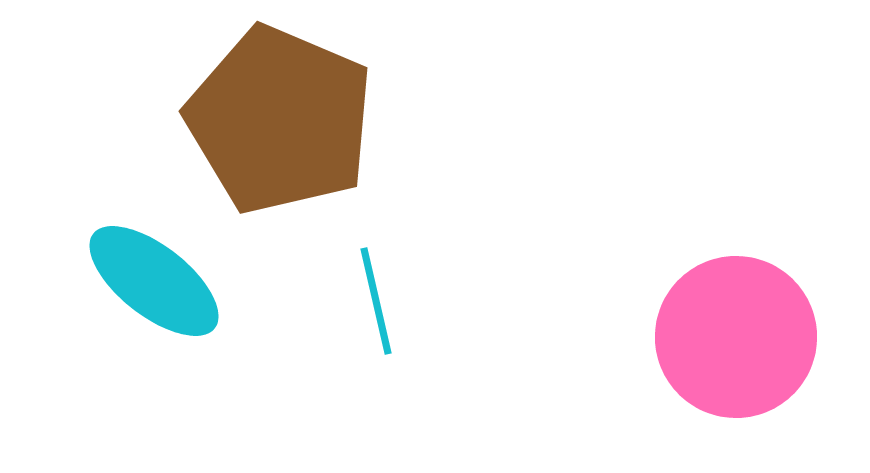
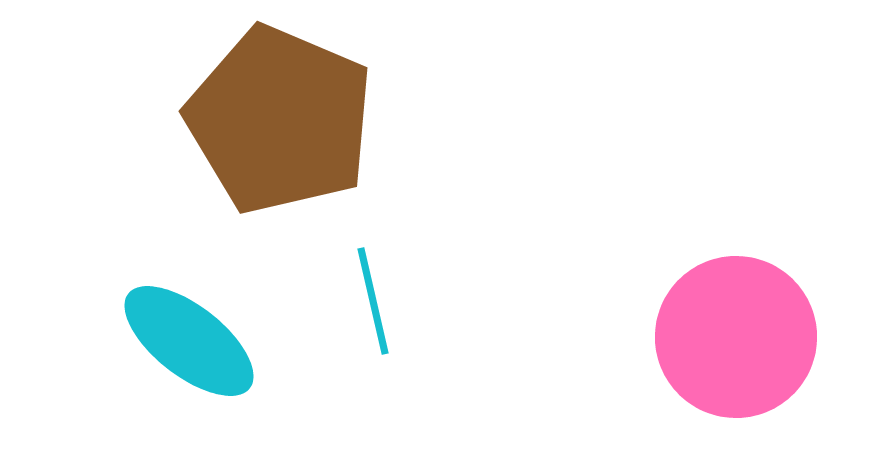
cyan ellipse: moved 35 px right, 60 px down
cyan line: moved 3 px left
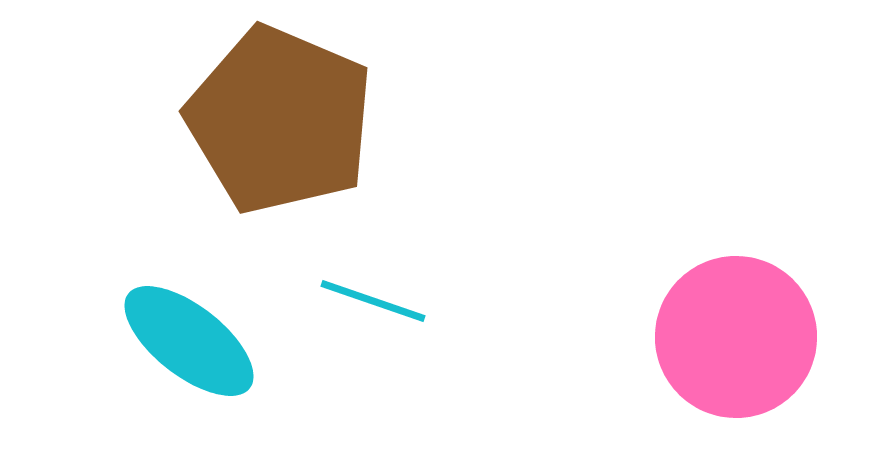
cyan line: rotated 58 degrees counterclockwise
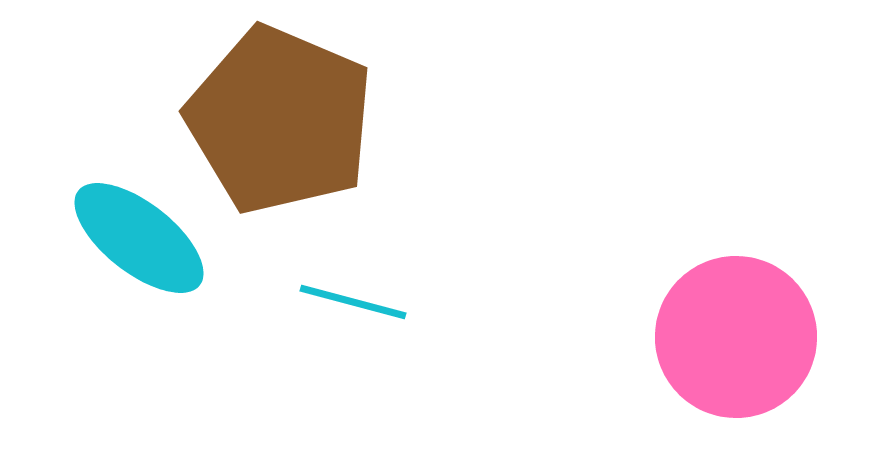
cyan line: moved 20 px left, 1 px down; rotated 4 degrees counterclockwise
cyan ellipse: moved 50 px left, 103 px up
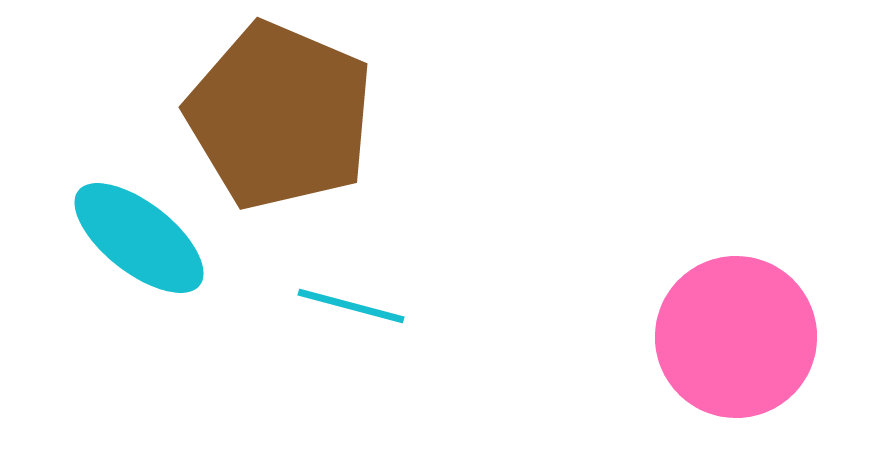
brown pentagon: moved 4 px up
cyan line: moved 2 px left, 4 px down
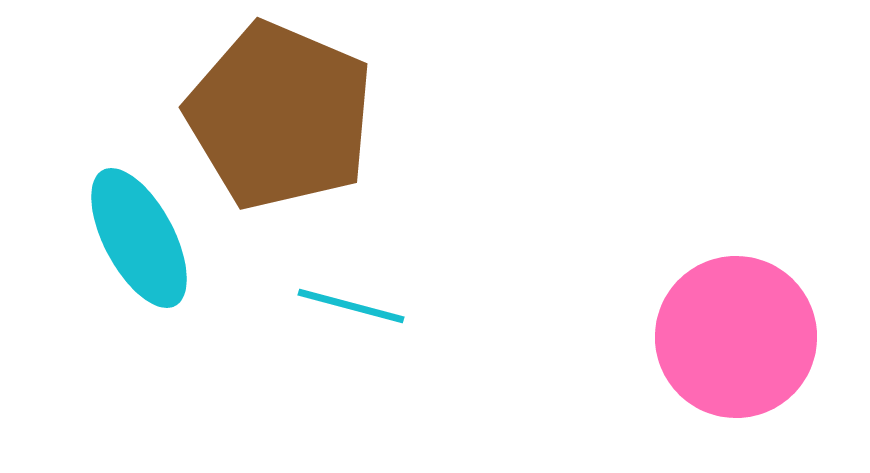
cyan ellipse: rotated 24 degrees clockwise
